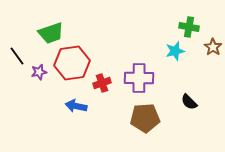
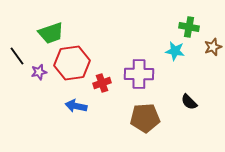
brown star: rotated 18 degrees clockwise
cyan star: rotated 24 degrees clockwise
purple cross: moved 4 px up
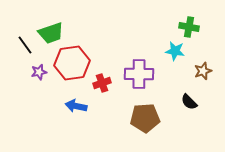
brown star: moved 10 px left, 24 px down
black line: moved 8 px right, 11 px up
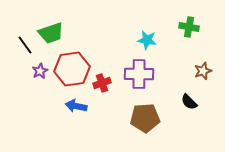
cyan star: moved 28 px left, 11 px up
red hexagon: moved 6 px down
purple star: moved 1 px right, 1 px up; rotated 14 degrees counterclockwise
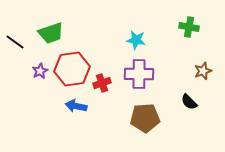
cyan star: moved 11 px left
black line: moved 10 px left, 3 px up; rotated 18 degrees counterclockwise
